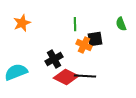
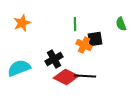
cyan semicircle: moved 3 px right, 4 px up
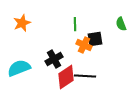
red diamond: rotated 60 degrees counterclockwise
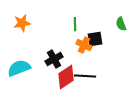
orange star: rotated 12 degrees clockwise
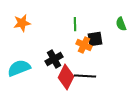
red diamond: rotated 30 degrees counterclockwise
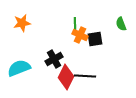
orange cross: moved 4 px left, 10 px up
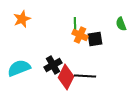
orange star: moved 4 px up; rotated 12 degrees counterclockwise
black cross: moved 1 px left, 6 px down
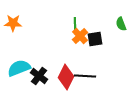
orange star: moved 9 px left, 4 px down; rotated 24 degrees clockwise
orange cross: moved 1 px down; rotated 21 degrees clockwise
black cross: moved 14 px left, 11 px down; rotated 24 degrees counterclockwise
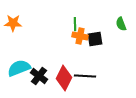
orange cross: rotated 35 degrees counterclockwise
red diamond: moved 2 px left, 1 px down
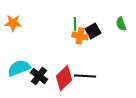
black square: moved 2 px left, 8 px up; rotated 21 degrees counterclockwise
red diamond: rotated 20 degrees clockwise
